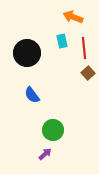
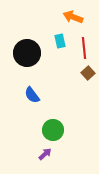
cyan rectangle: moved 2 px left
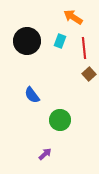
orange arrow: rotated 12 degrees clockwise
cyan rectangle: rotated 32 degrees clockwise
black circle: moved 12 px up
brown square: moved 1 px right, 1 px down
green circle: moved 7 px right, 10 px up
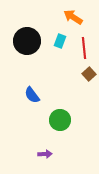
purple arrow: rotated 40 degrees clockwise
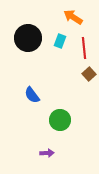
black circle: moved 1 px right, 3 px up
purple arrow: moved 2 px right, 1 px up
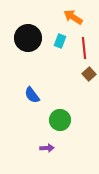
purple arrow: moved 5 px up
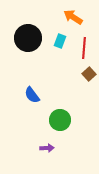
red line: rotated 10 degrees clockwise
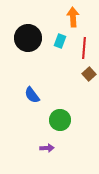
orange arrow: rotated 54 degrees clockwise
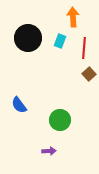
blue semicircle: moved 13 px left, 10 px down
purple arrow: moved 2 px right, 3 px down
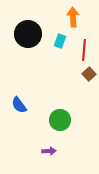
black circle: moved 4 px up
red line: moved 2 px down
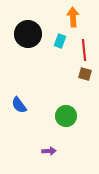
red line: rotated 10 degrees counterclockwise
brown square: moved 4 px left; rotated 32 degrees counterclockwise
green circle: moved 6 px right, 4 px up
